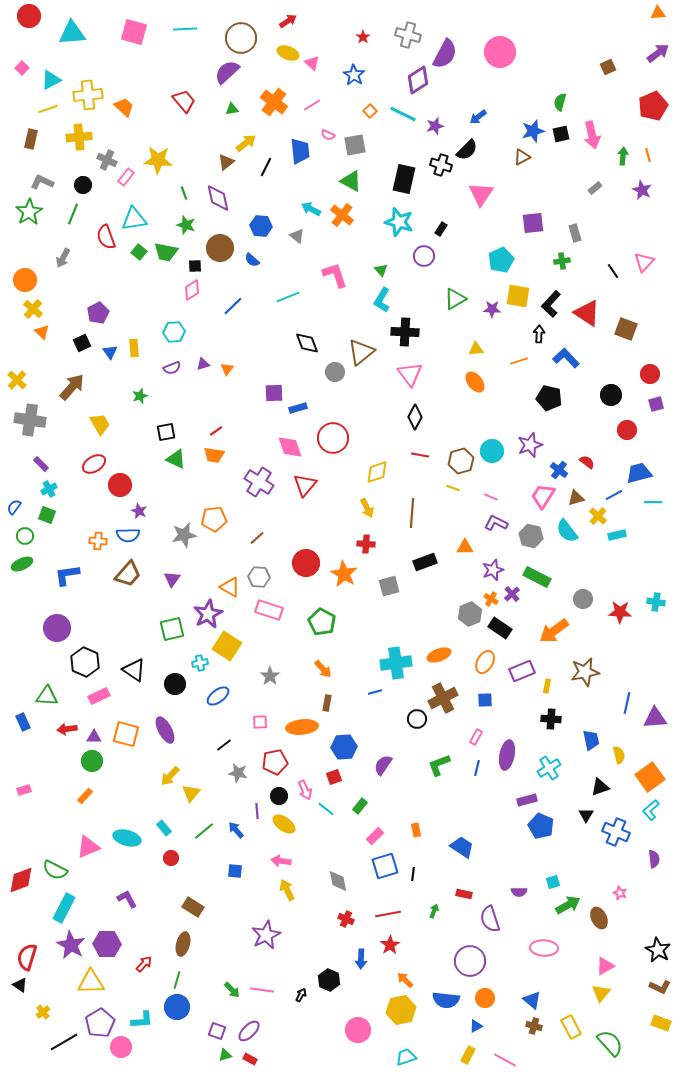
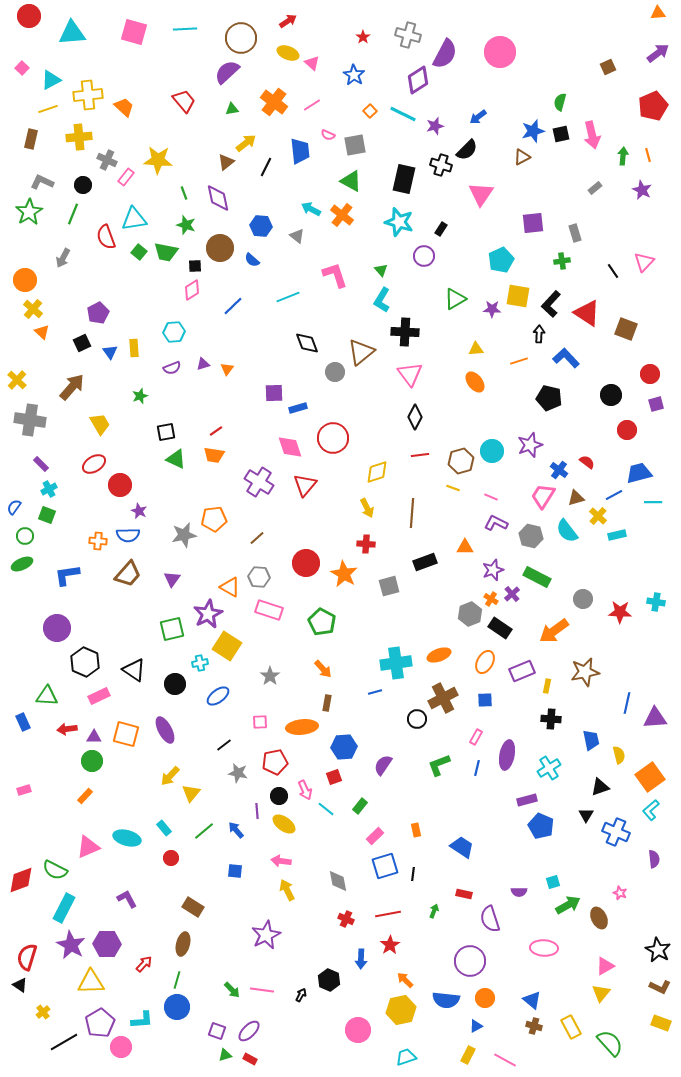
red line at (420, 455): rotated 18 degrees counterclockwise
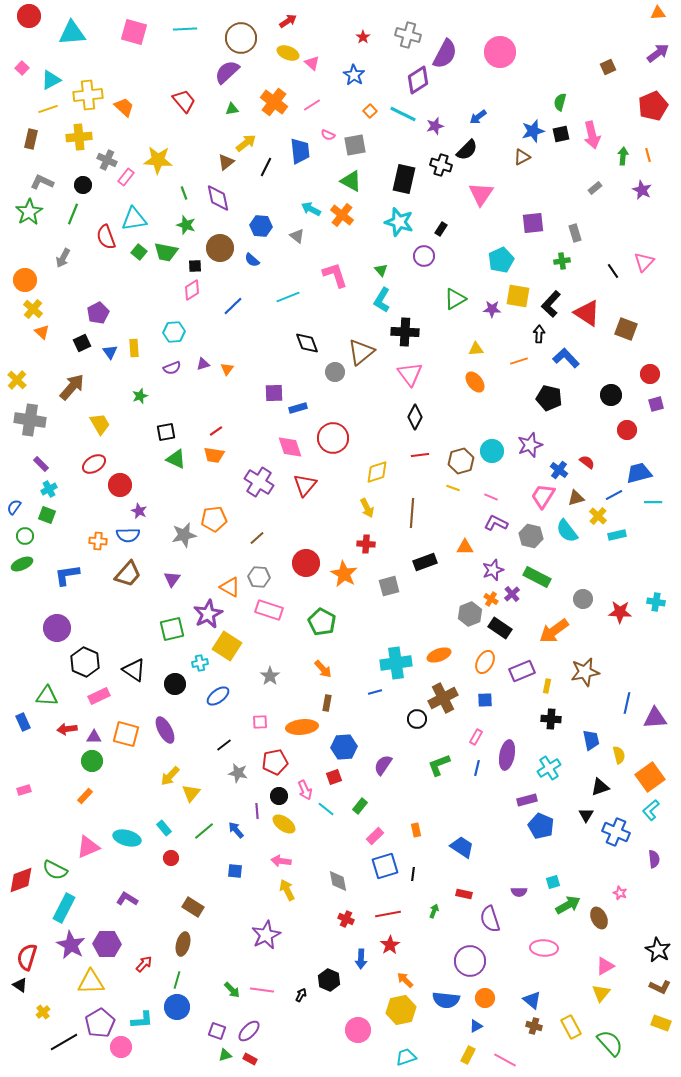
purple L-shape at (127, 899): rotated 30 degrees counterclockwise
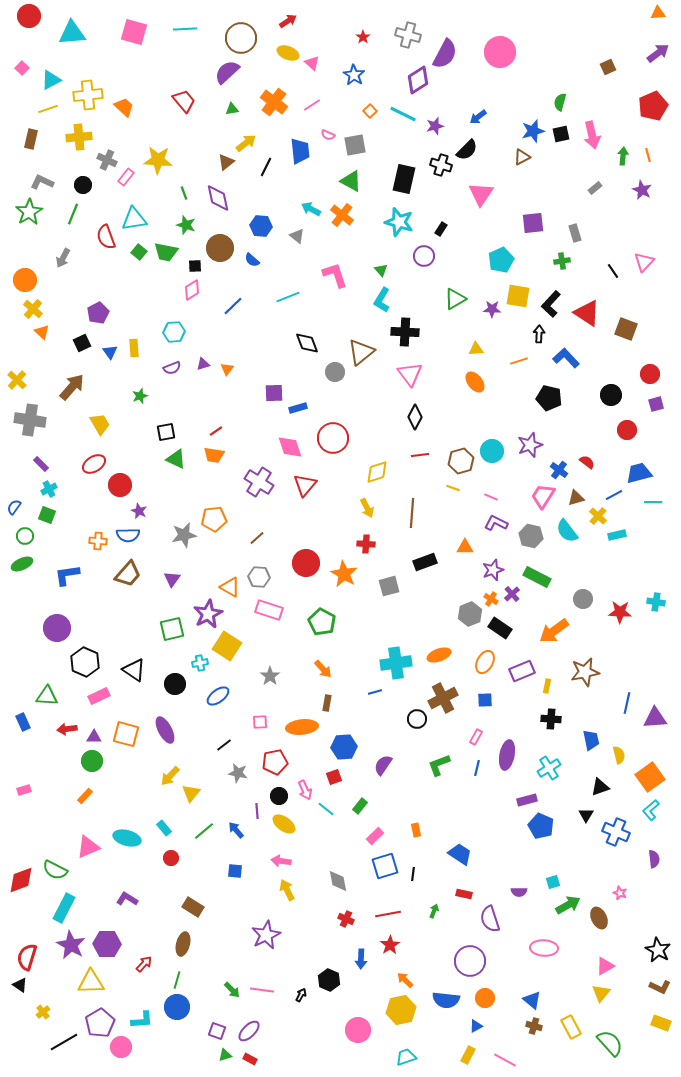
blue trapezoid at (462, 847): moved 2 px left, 7 px down
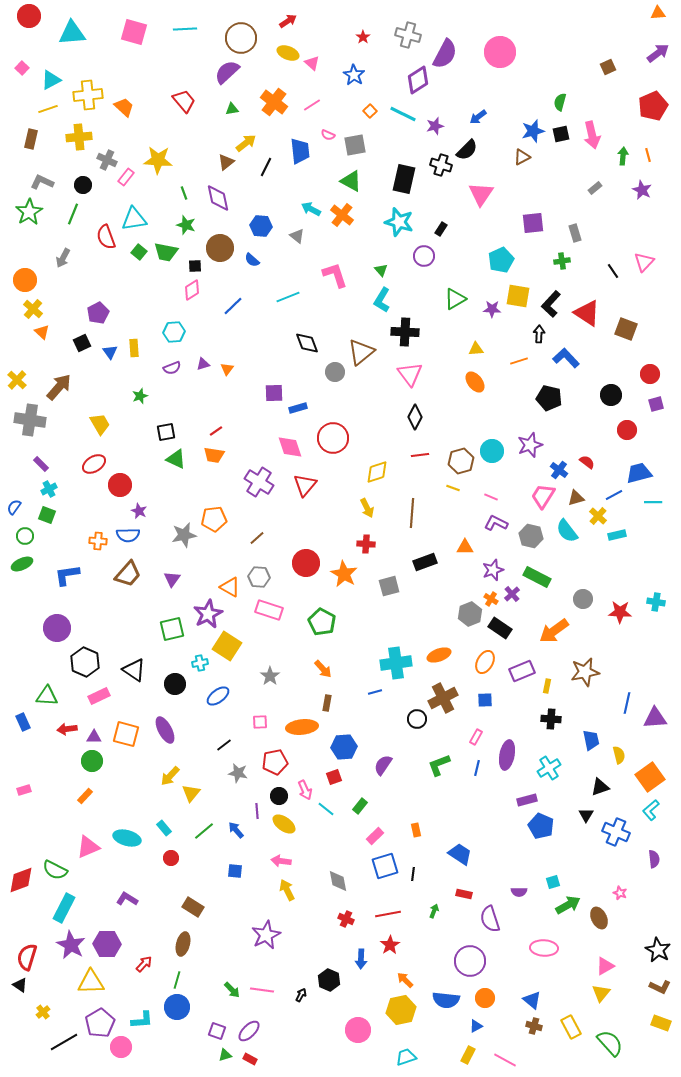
brown arrow at (72, 387): moved 13 px left
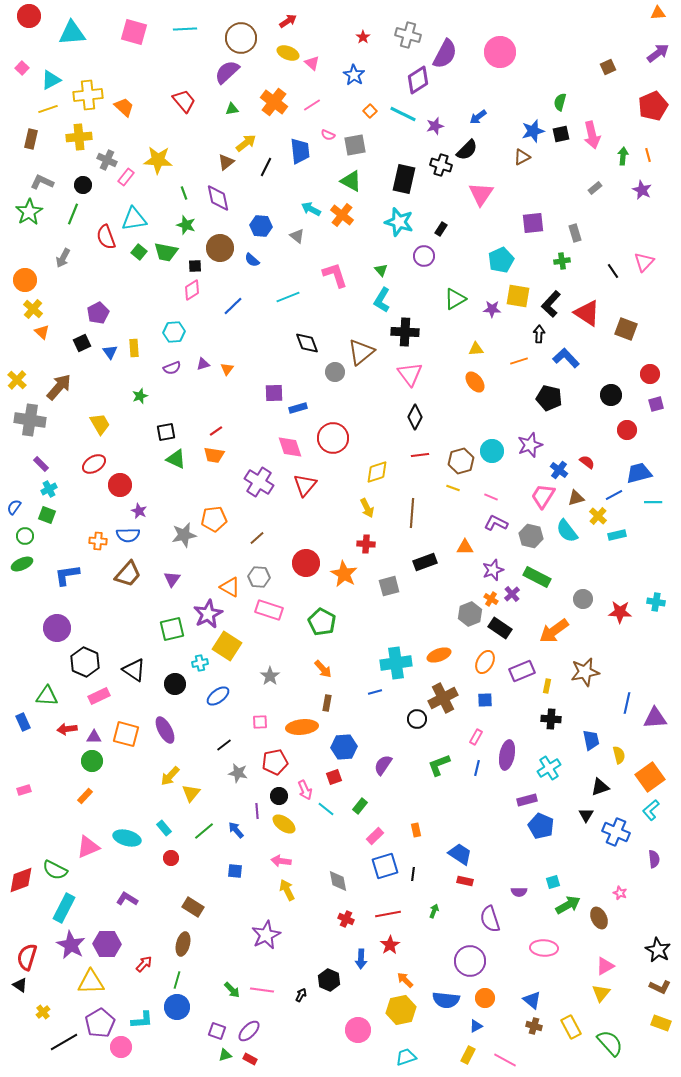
red rectangle at (464, 894): moved 1 px right, 13 px up
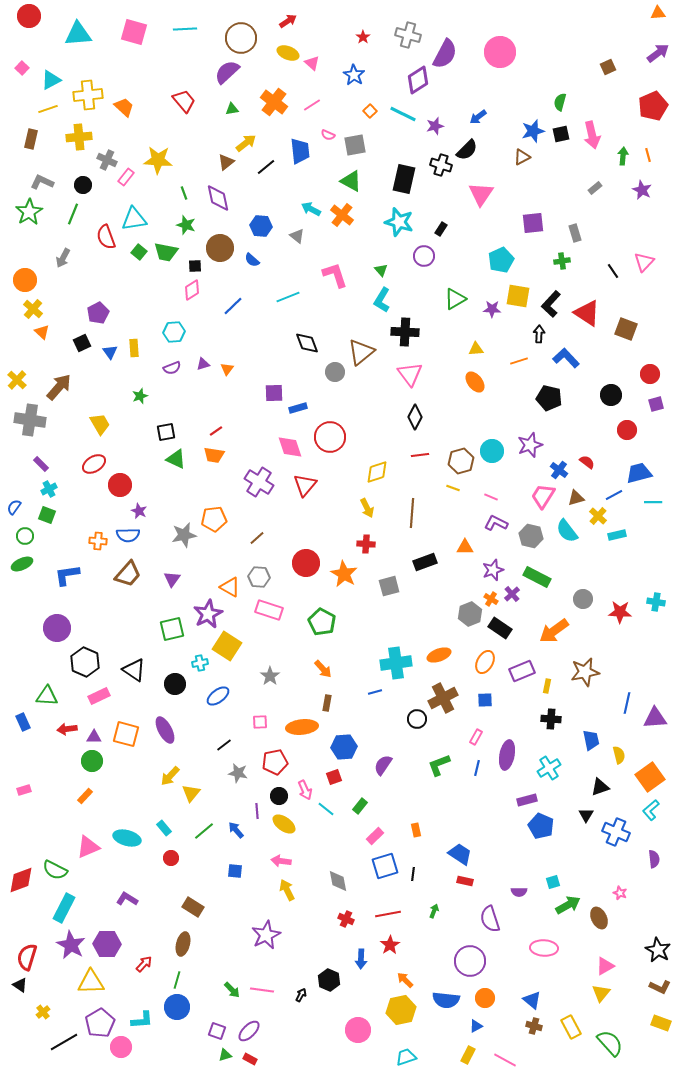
cyan triangle at (72, 33): moved 6 px right, 1 px down
black line at (266, 167): rotated 24 degrees clockwise
red circle at (333, 438): moved 3 px left, 1 px up
